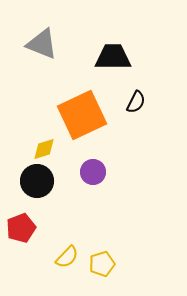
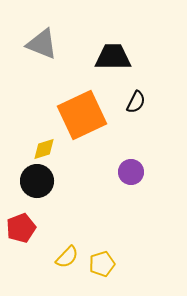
purple circle: moved 38 px right
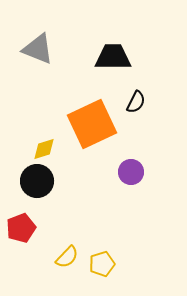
gray triangle: moved 4 px left, 5 px down
orange square: moved 10 px right, 9 px down
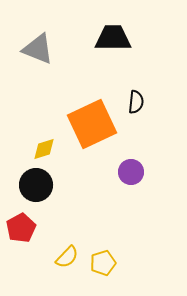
black trapezoid: moved 19 px up
black semicircle: rotated 20 degrees counterclockwise
black circle: moved 1 px left, 4 px down
red pentagon: rotated 8 degrees counterclockwise
yellow pentagon: moved 1 px right, 1 px up
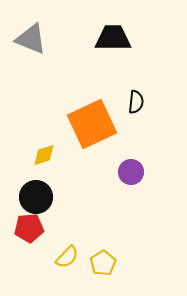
gray triangle: moved 7 px left, 10 px up
yellow diamond: moved 6 px down
black circle: moved 12 px down
red pentagon: moved 8 px right; rotated 24 degrees clockwise
yellow pentagon: rotated 15 degrees counterclockwise
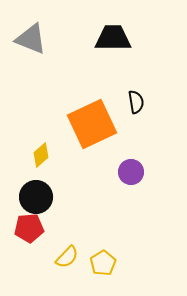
black semicircle: rotated 15 degrees counterclockwise
yellow diamond: moved 3 px left; rotated 25 degrees counterclockwise
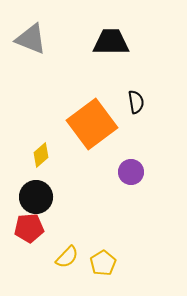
black trapezoid: moved 2 px left, 4 px down
orange square: rotated 12 degrees counterclockwise
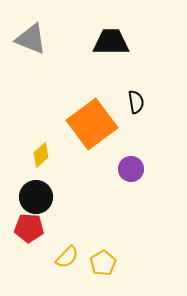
purple circle: moved 3 px up
red pentagon: rotated 8 degrees clockwise
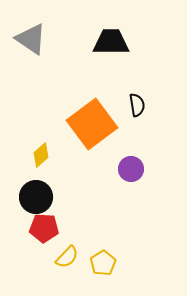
gray triangle: rotated 12 degrees clockwise
black semicircle: moved 1 px right, 3 px down
red pentagon: moved 15 px right
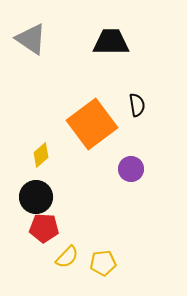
yellow pentagon: rotated 25 degrees clockwise
